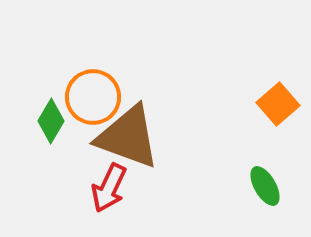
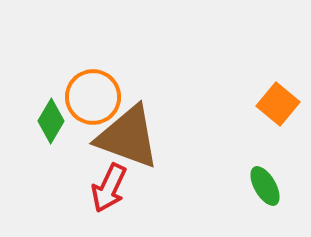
orange square: rotated 9 degrees counterclockwise
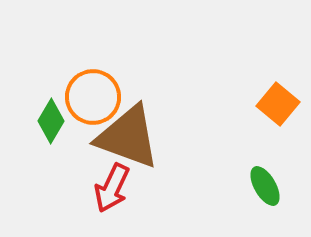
red arrow: moved 3 px right
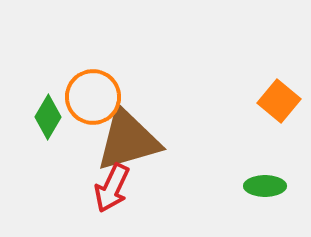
orange square: moved 1 px right, 3 px up
green diamond: moved 3 px left, 4 px up
brown triangle: moved 3 px down; rotated 36 degrees counterclockwise
green ellipse: rotated 60 degrees counterclockwise
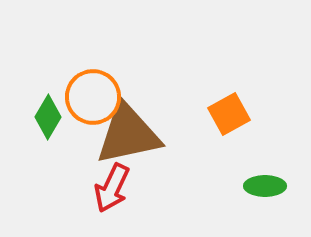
orange square: moved 50 px left, 13 px down; rotated 21 degrees clockwise
brown triangle: moved 6 px up; rotated 4 degrees clockwise
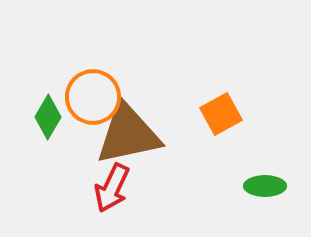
orange square: moved 8 px left
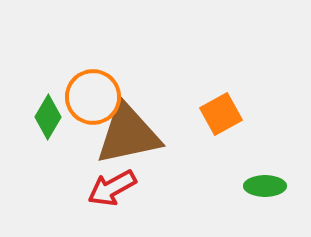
red arrow: rotated 36 degrees clockwise
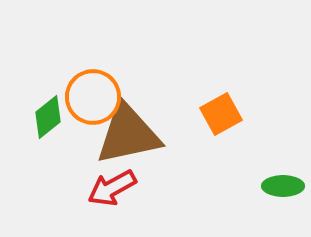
green diamond: rotated 21 degrees clockwise
green ellipse: moved 18 px right
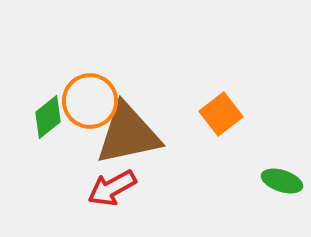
orange circle: moved 3 px left, 4 px down
orange square: rotated 9 degrees counterclockwise
green ellipse: moved 1 px left, 5 px up; rotated 18 degrees clockwise
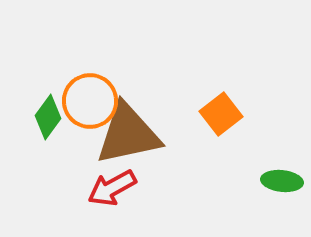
green diamond: rotated 15 degrees counterclockwise
green ellipse: rotated 12 degrees counterclockwise
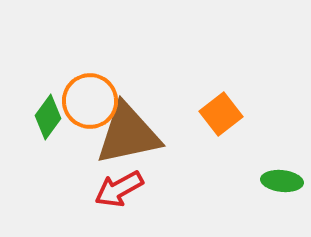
red arrow: moved 7 px right, 1 px down
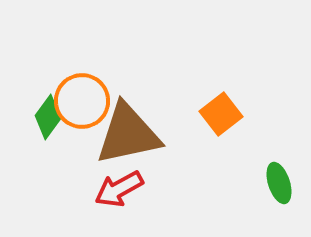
orange circle: moved 8 px left
green ellipse: moved 3 px left, 2 px down; rotated 66 degrees clockwise
